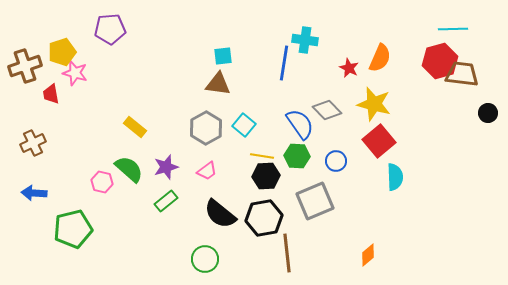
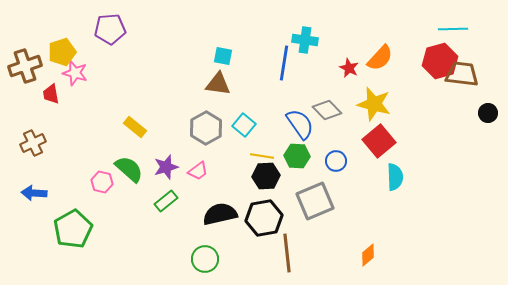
cyan square at (223, 56): rotated 18 degrees clockwise
orange semicircle at (380, 58): rotated 20 degrees clockwise
pink trapezoid at (207, 171): moved 9 px left
black semicircle at (220, 214): rotated 128 degrees clockwise
green pentagon at (73, 229): rotated 15 degrees counterclockwise
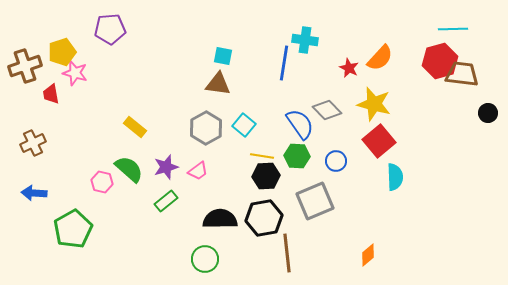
black semicircle at (220, 214): moved 5 px down; rotated 12 degrees clockwise
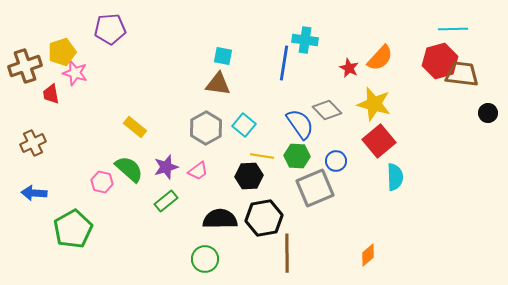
black hexagon at (266, 176): moved 17 px left
gray square at (315, 201): moved 13 px up
brown line at (287, 253): rotated 6 degrees clockwise
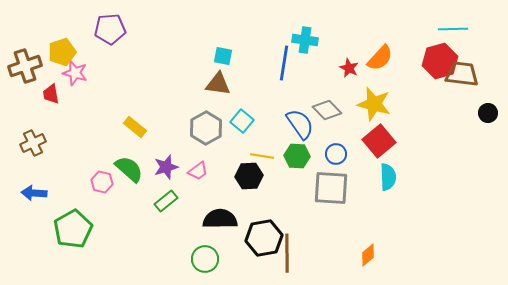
cyan square at (244, 125): moved 2 px left, 4 px up
blue circle at (336, 161): moved 7 px up
cyan semicircle at (395, 177): moved 7 px left
gray square at (315, 188): moved 16 px right; rotated 27 degrees clockwise
black hexagon at (264, 218): moved 20 px down
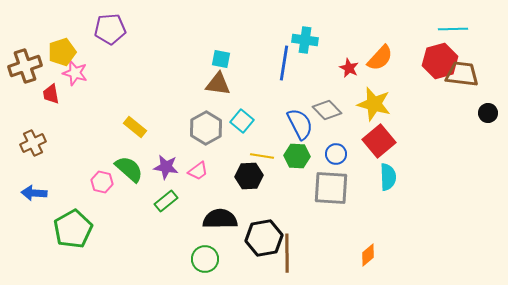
cyan square at (223, 56): moved 2 px left, 3 px down
blue semicircle at (300, 124): rotated 8 degrees clockwise
purple star at (166, 167): rotated 25 degrees clockwise
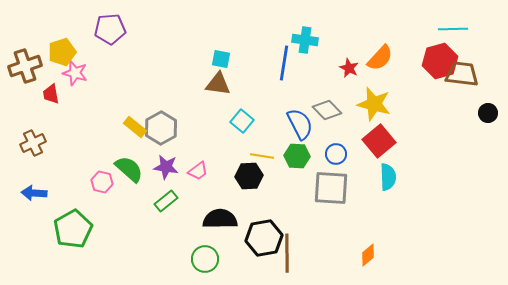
gray hexagon at (206, 128): moved 45 px left
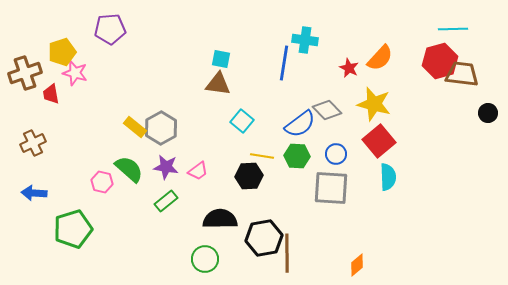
brown cross at (25, 66): moved 7 px down
blue semicircle at (300, 124): rotated 80 degrees clockwise
green pentagon at (73, 229): rotated 12 degrees clockwise
orange diamond at (368, 255): moved 11 px left, 10 px down
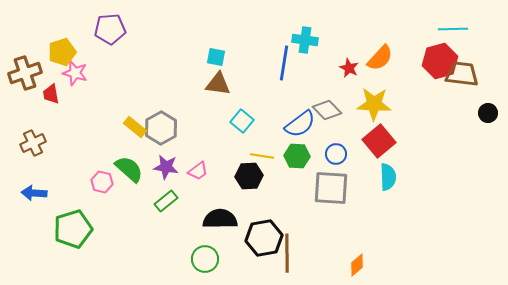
cyan square at (221, 59): moved 5 px left, 2 px up
yellow star at (374, 104): rotated 12 degrees counterclockwise
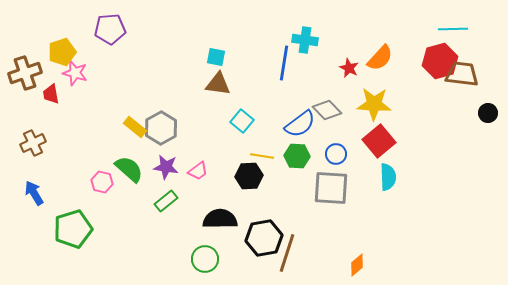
blue arrow at (34, 193): rotated 55 degrees clockwise
brown line at (287, 253): rotated 18 degrees clockwise
